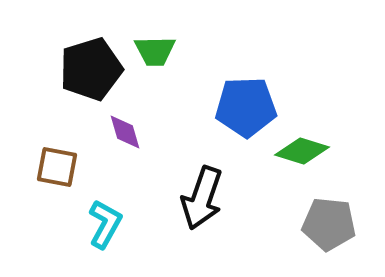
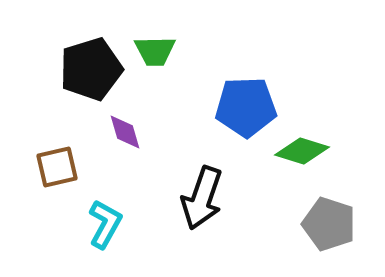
brown square: rotated 24 degrees counterclockwise
gray pentagon: rotated 12 degrees clockwise
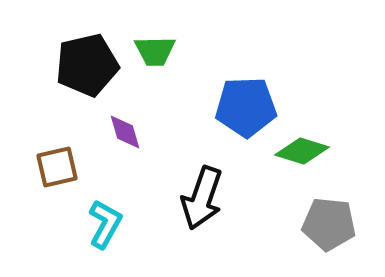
black pentagon: moved 4 px left, 4 px up; rotated 4 degrees clockwise
gray pentagon: rotated 12 degrees counterclockwise
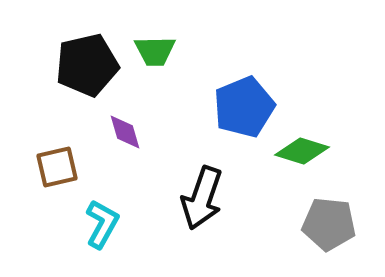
blue pentagon: moved 2 px left; rotated 20 degrees counterclockwise
cyan L-shape: moved 3 px left
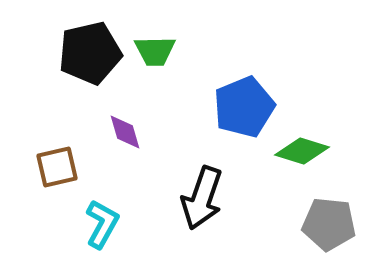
black pentagon: moved 3 px right, 12 px up
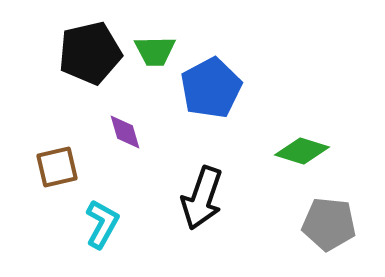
blue pentagon: moved 33 px left, 19 px up; rotated 6 degrees counterclockwise
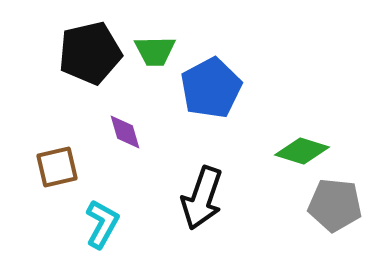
gray pentagon: moved 6 px right, 19 px up
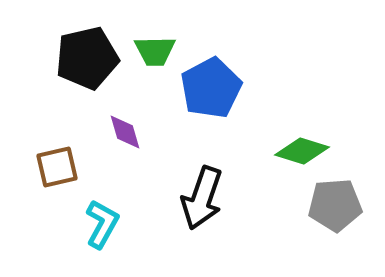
black pentagon: moved 3 px left, 5 px down
gray pentagon: rotated 10 degrees counterclockwise
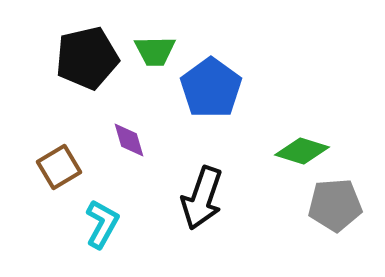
blue pentagon: rotated 8 degrees counterclockwise
purple diamond: moved 4 px right, 8 px down
brown square: moved 2 px right; rotated 18 degrees counterclockwise
